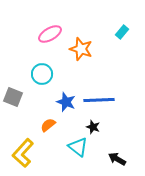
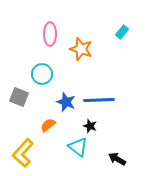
pink ellipse: rotated 60 degrees counterclockwise
gray square: moved 6 px right
black star: moved 3 px left, 1 px up
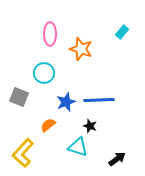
cyan circle: moved 2 px right, 1 px up
blue star: rotated 30 degrees clockwise
cyan triangle: rotated 20 degrees counterclockwise
black arrow: rotated 114 degrees clockwise
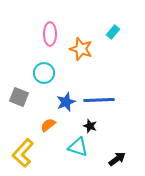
cyan rectangle: moved 9 px left
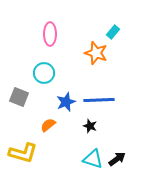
orange star: moved 15 px right, 4 px down
cyan triangle: moved 15 px right, 12 px down
yellow L-shape: rotated 116 degrees counterclockwise
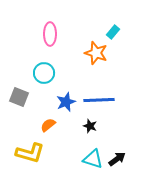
yellow L-shape: moved 7 px right
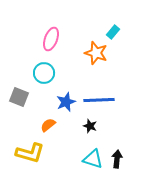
pink ellipse: moved 1 px right, 5 px down; rotated 20 degrees clockwise
black arrow: rotated 48 degrees counterclockwise
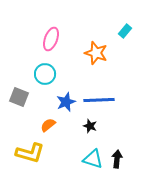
cyan rectangle: moved 12 px right, 1 px up
cyan circle: moved 1 px right, 1 px down
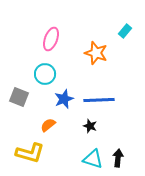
blue star: moved 2 px left, 3 px up
black arrow: moved 1 px right, 1 px up
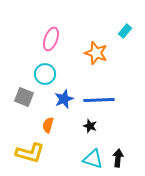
gray square: moved 5 px right
orange semicircle: rotated 35 degrees counterclockwise
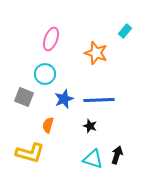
black arrow: moved 1 px left, 3 px up; rotated 12 degrees clockwise
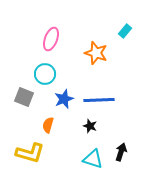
black arrow: moved 4 px right, 3 px up
